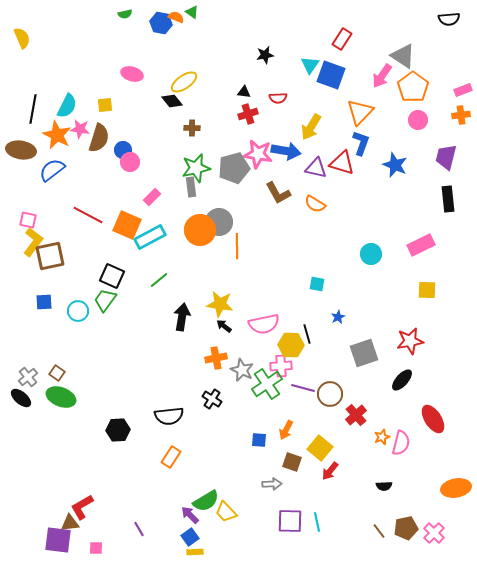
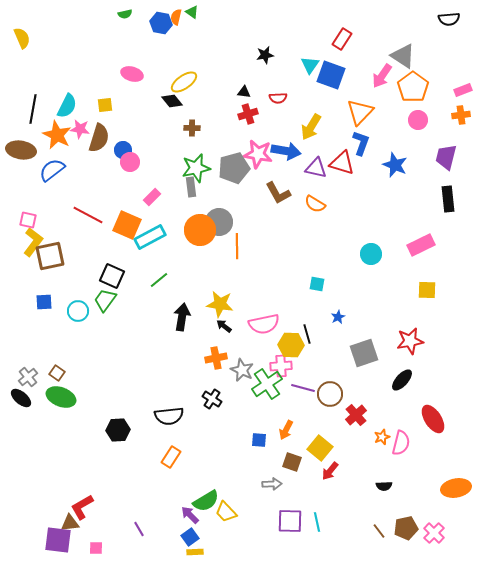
orange semicircle at (176, 17): rotated 98 degrees counterclockwise
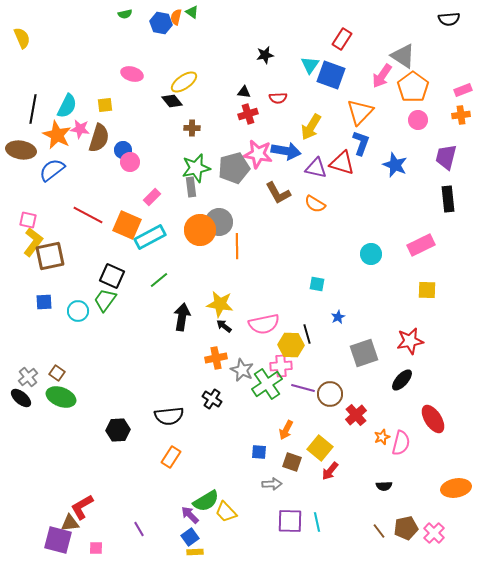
blue square at (259, 440): moved 12 px down
purple square at (58, 540): rotated 8 degrees clockwise
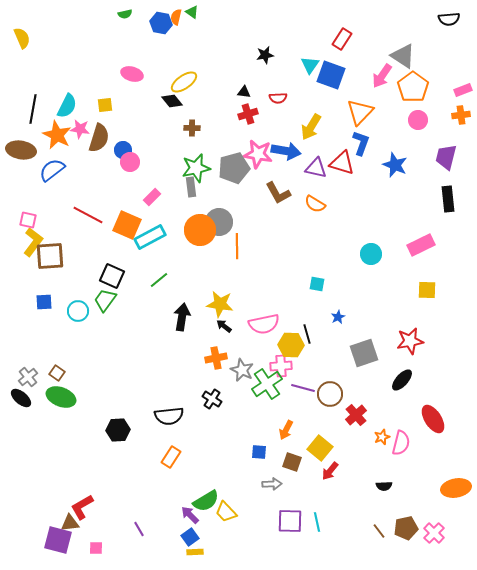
brown square at (50, 256): rotated 8 degrees clockwise
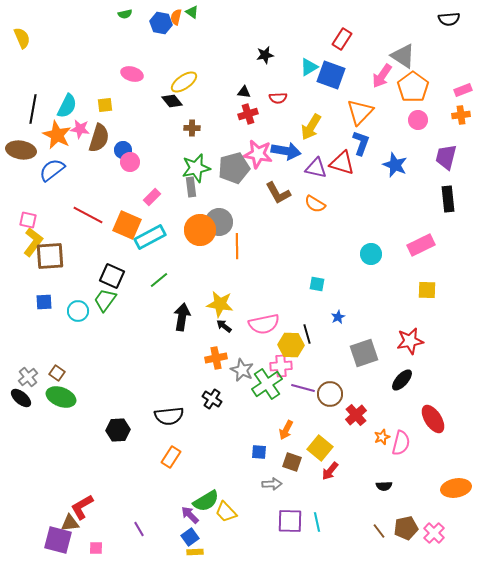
cyan triangle at (310, 65): moved 1 px left, 2 px down; rotated 24 degrees clockwise
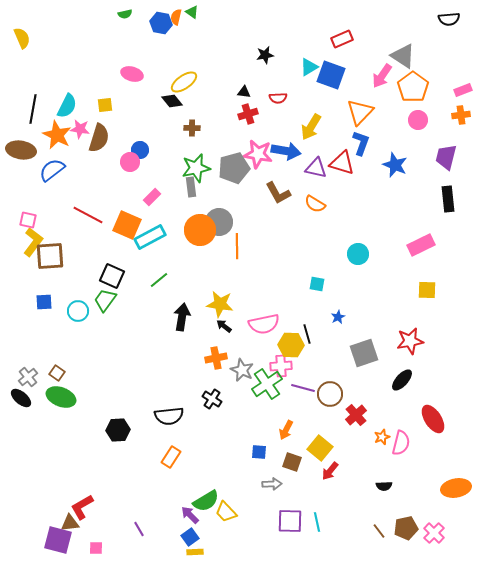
red rectangle at (342, 39): rotated 35 degrees clockwise
blue circle at (123, 150): moved 17 px right
cyan circle at (371, 254): moved 13 px left
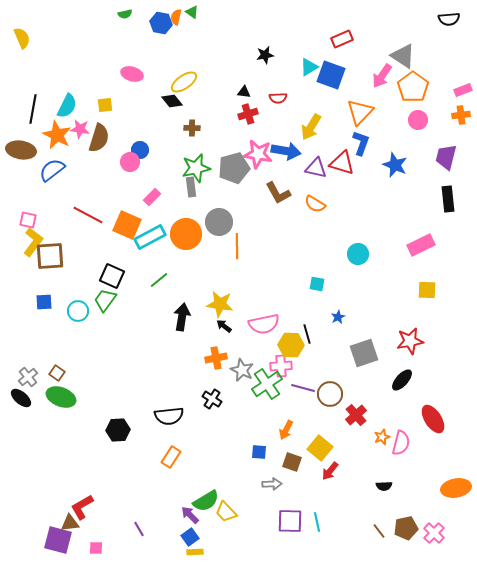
orange circle at (200, 230): moved 14 px left, 4 px down
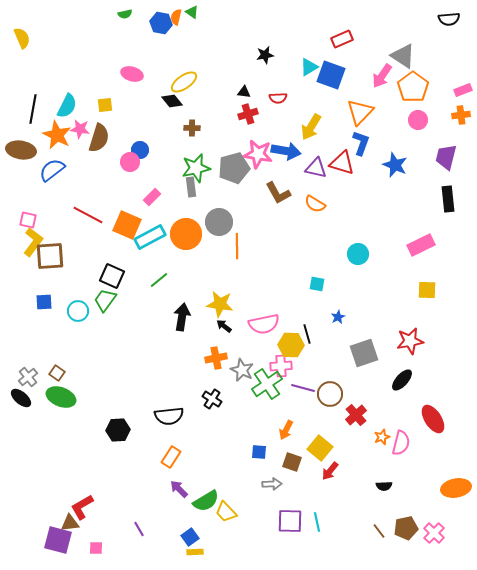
purple arrow at (190, 515): moved 11 px left, 26 px up
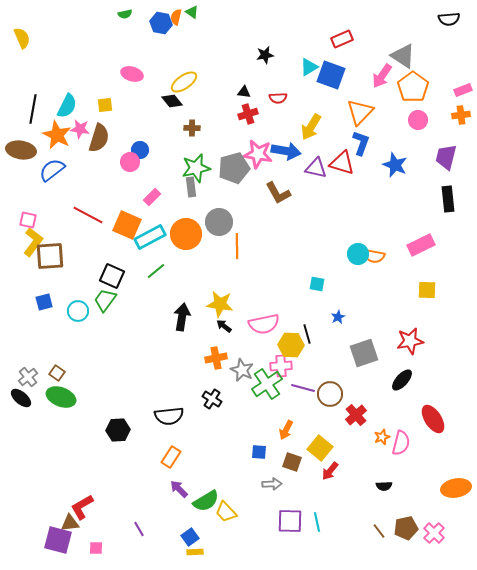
orange semicircle at (315, 204): moved 59 px right, 52 px down; rotated 20 degrees counterclockwise
green line at (159, 280): moved 3 px left, 9 px up
blue square at (44, 302): rotated 12 degrees counterclockwise
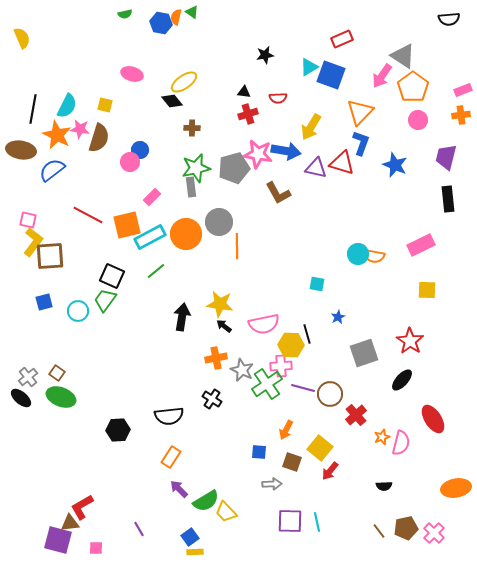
yellow square at (105, 105): rotated 21 degrees clockwise
orange square at (127, 225): rotated 36 degrees counterclockwise
red star at (410, 341): rotated 28 degrees counterclockwise
